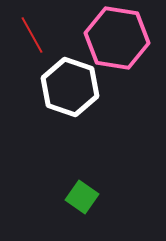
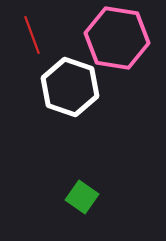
red line: rotated 9 degrees clockwise
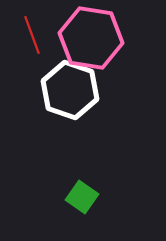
pink hexagon: moved 26 px left
white hexagon: moved 3 px down
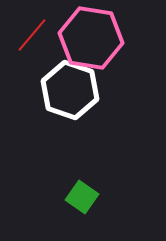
red line: rotated 60 degrees clockwise
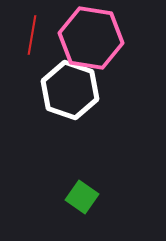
red line: rotated 30 degrees counterclockwise
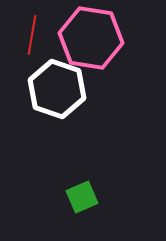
white hexagon: moved 13 px left, 1 px up
green square: rotated 32 degrees clockwise
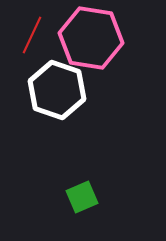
red line: rotated 15 degrees clockwise
white hexagon: moved 1 px down
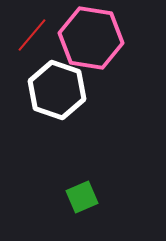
red line: rotated 15 degrees clockwise
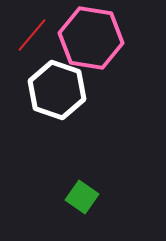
green square: rotated 32 degrees counterclockwise
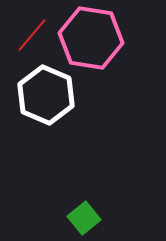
white hexagon: moved 11 px left, 5 px down; rotated 4 degrees clockwise
green square: moved 2 px right, 21 px down; rotated 16 degrees clockwise
